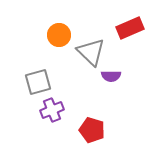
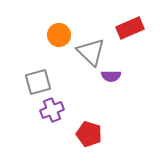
red pentagon: moved 3 px left, 4 px down
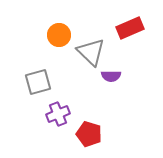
purple cross: moved 6 px right, 4 px down
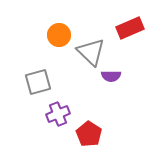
red pentagon: rotated 15 degrees clockwise
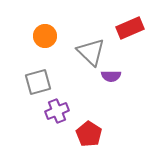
orange circle: moved 14 px left, 1 px down
purple cross: moved 1 px left, 3 px up
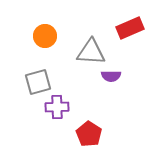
gray triangle: rotated 40 degrees counterclockwise
purple cross: moved 4 px up; rotated 20 degrees clockwise
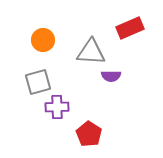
orange circle: moved 2 px left, 4 px down
